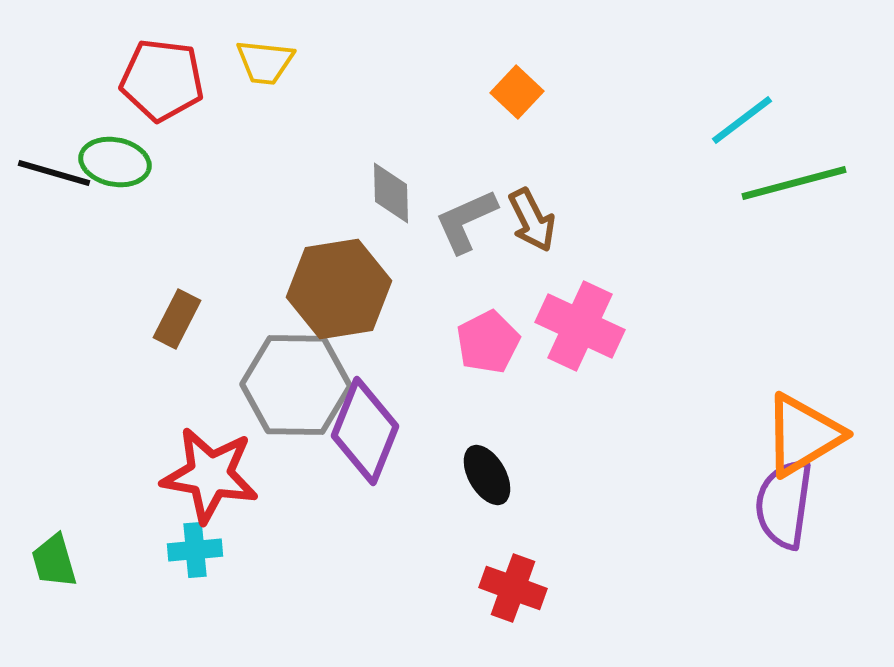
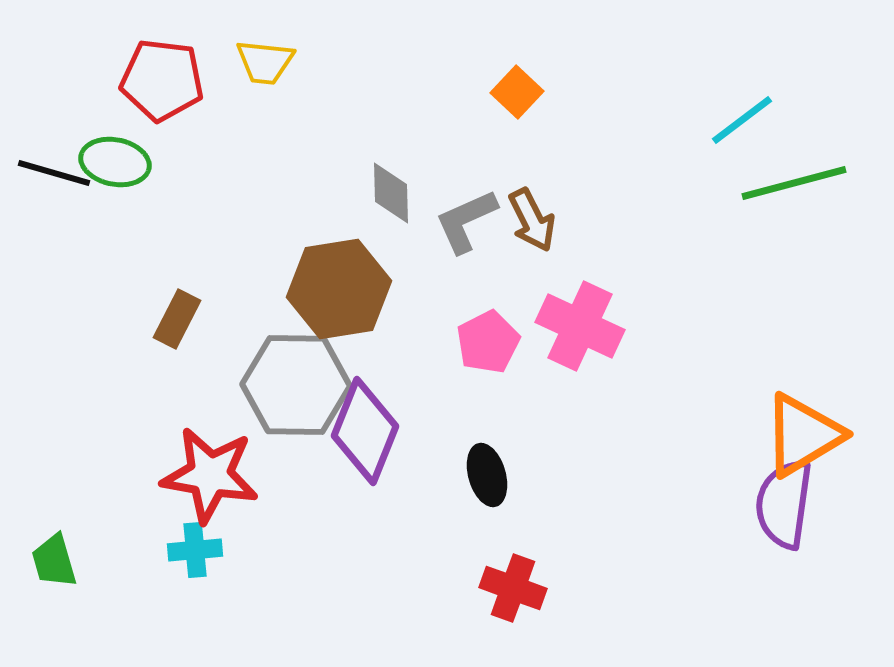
black ellipse: rotated 14 degrees clockwise
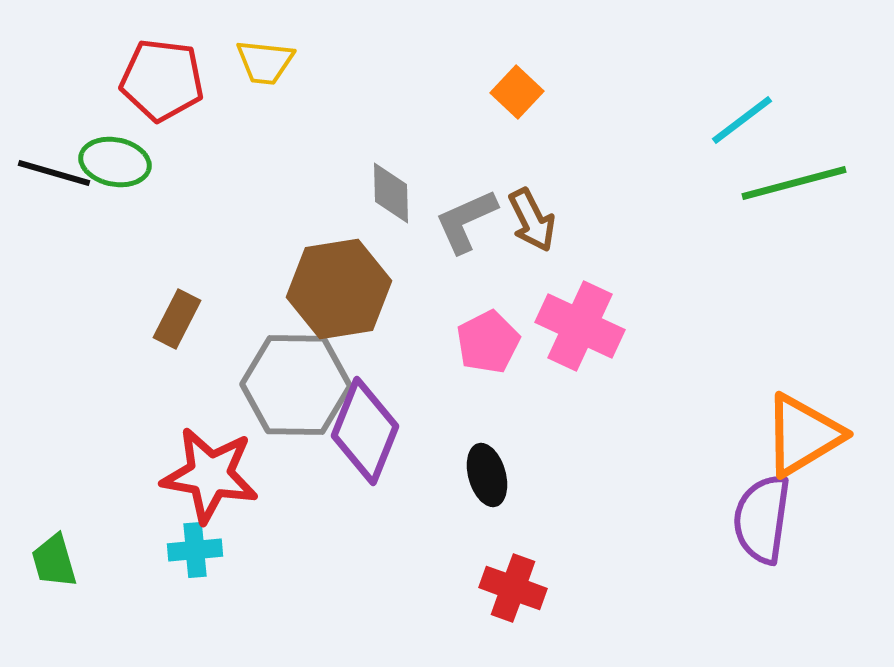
purple semicircle: moved 22 px left, 15 px down
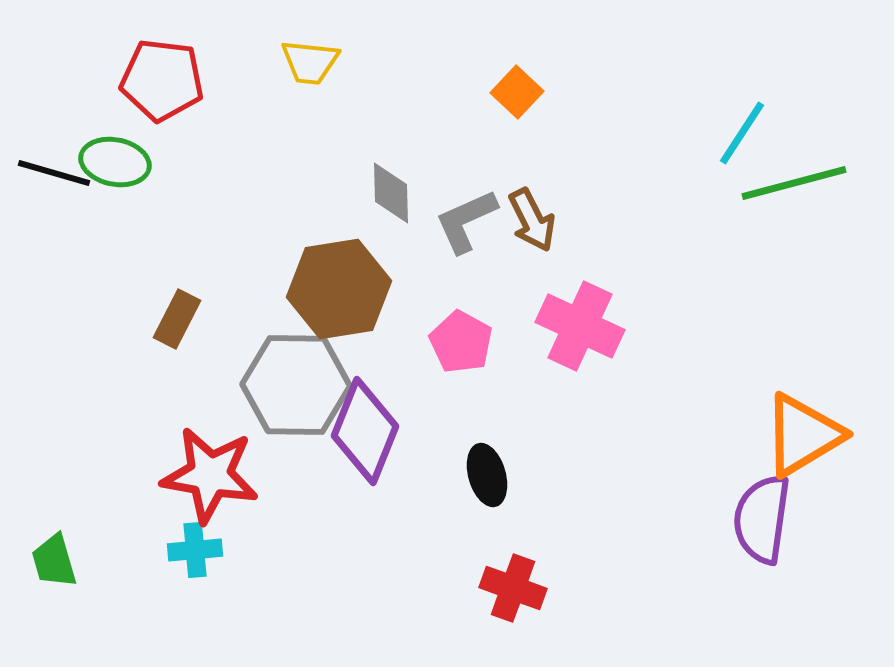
yellow trapezoid: moved 45 px right
cyan line: moved 13 px down; rotated 20 degrees counterclockwise
pink pentagon: moved 27 px left; rotated 16 degrees counterclockwise
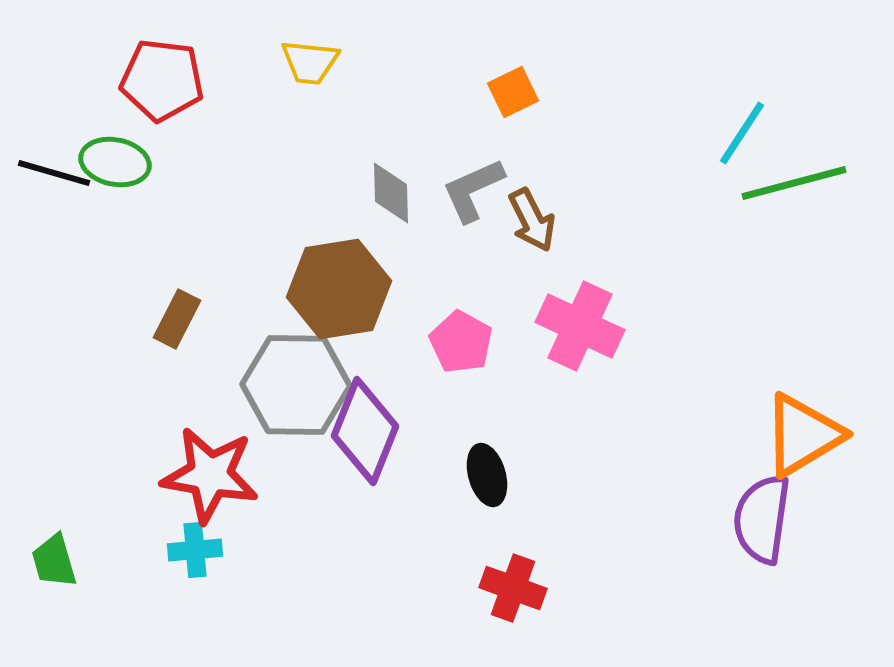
orange square: moved 4 px left; rotated 21 degrees clockwise
gray L-shape: moved 7 px right, 31 px up
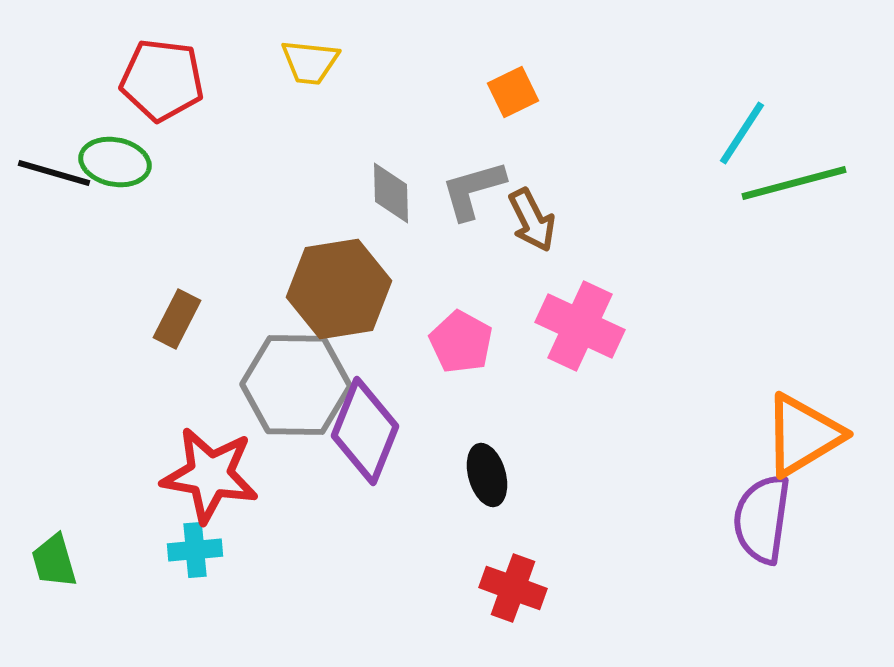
gray L-shape: rotated 8 degrees clockwise
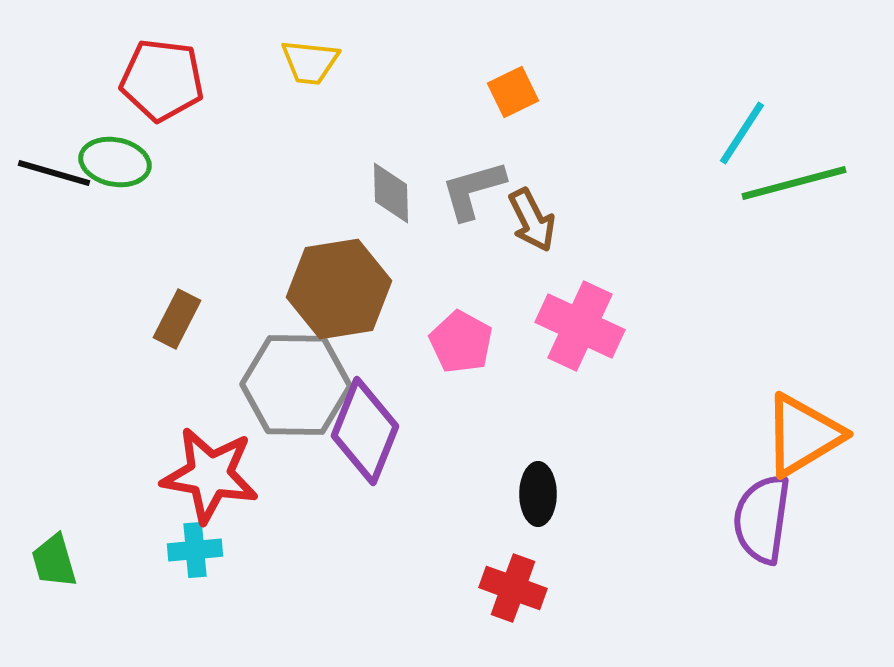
black ellipse: moved 51 px right, 19 px down; rotated 16 degrees clockwise
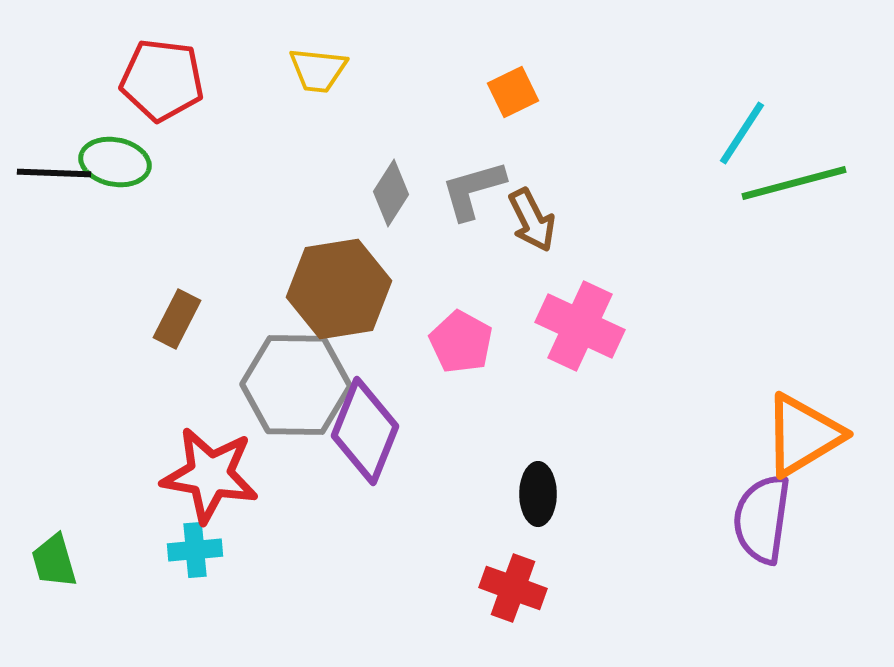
yellow trapezoid: moved 8 px right, 8 px down
black line: rotated 14 degrees counterclockwise
gray diamond: rotated 34 degrees clockwise
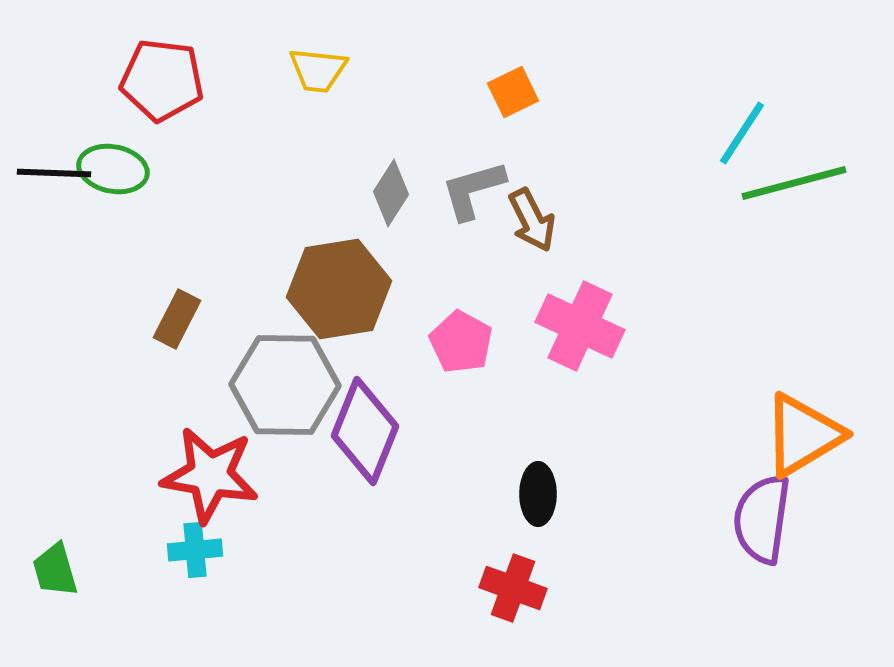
green ellipse: moved 2 px left, 7 px down
gray hexagon: moved 11 px left
green trapezoid: moved 1 px right, 9 px down
